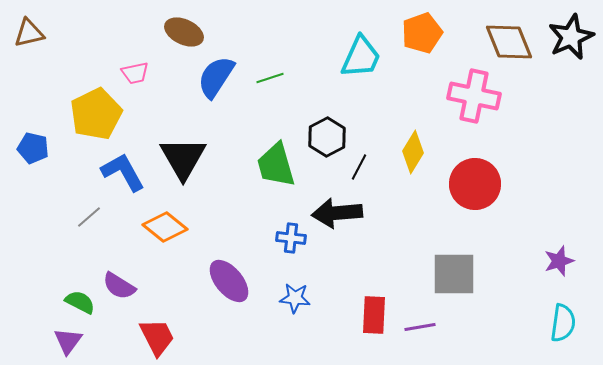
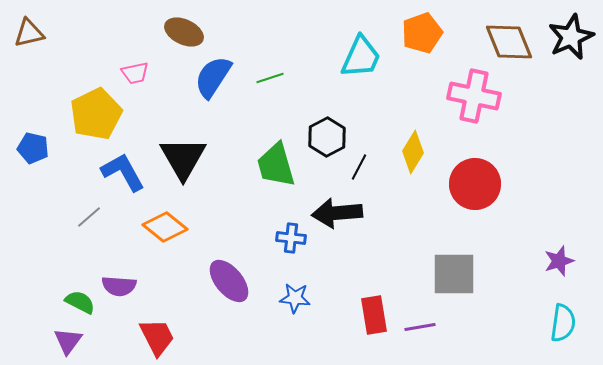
blue semicircle: moved 3 px left
purple semicircle: rotated 28 degrees counterclockwise
red rectangle: rotated 12 degrees counterclockwise
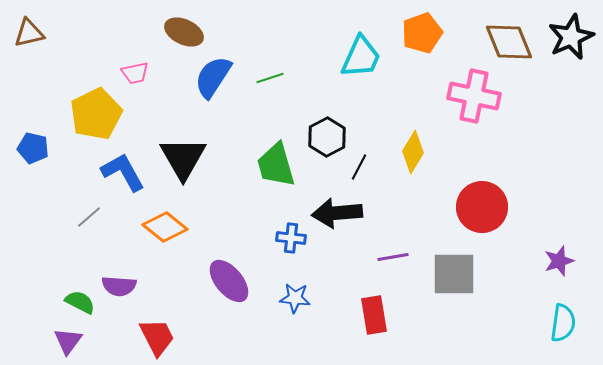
red circle: moved 7 px right, 23 px down
purple line: moved 27 px left, 70 px up
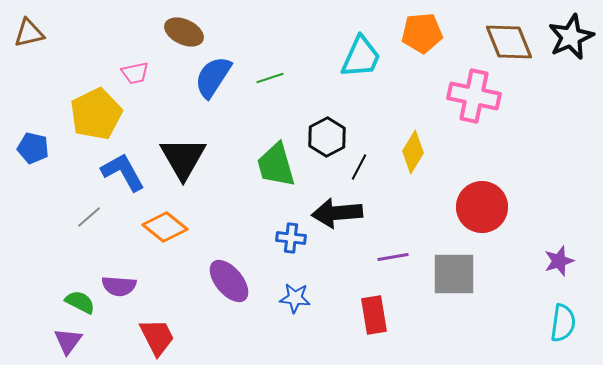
orange pentagon: rotated 15 degrees clockwise
